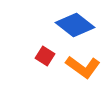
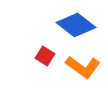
blue diamond: moved 1 px right
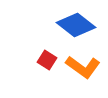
red square: moved 2 px right, 4 px down
